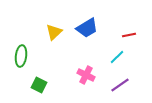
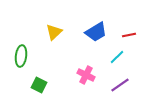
blue trapezoid: moved 9 px right, 4 px down
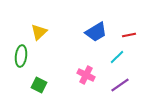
yellow triangle: moved 15 px left
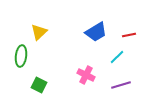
purple line: moved 1 px right; rotated 18 degrees clockwise
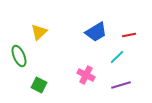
green ellipse: moved 2 px left; rotated 30 degrees counterclockwise
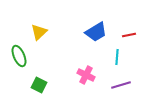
cyan line: rotated 42 degrees counterclockwise
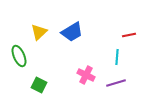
blue trapezoid: moved 24 px left
purple line: moved 5 px left, 2 px up
